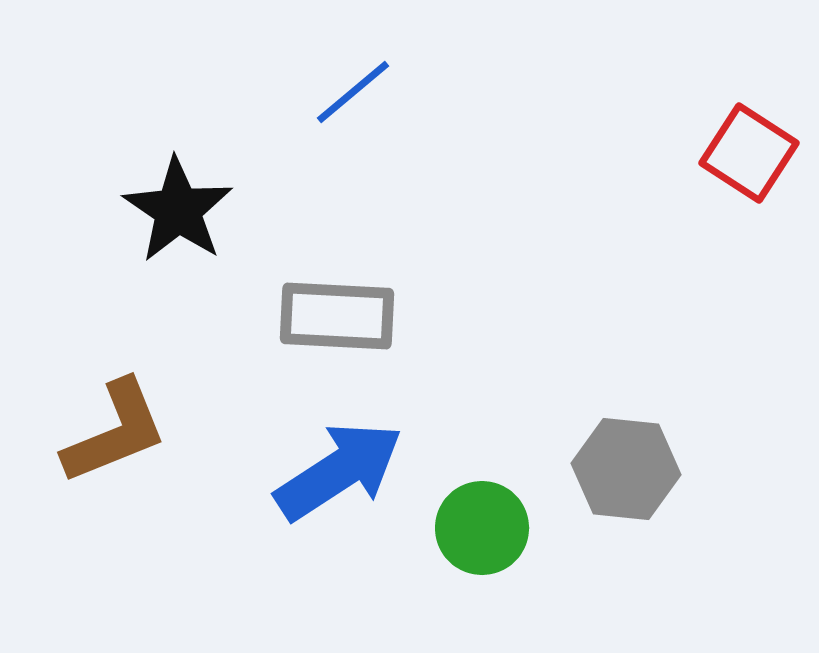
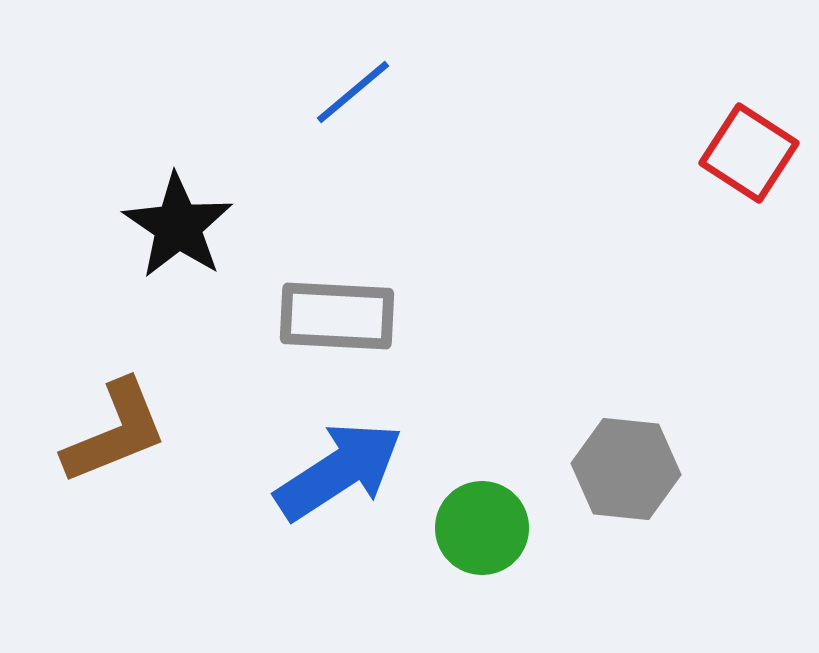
black star: moved 16 px down
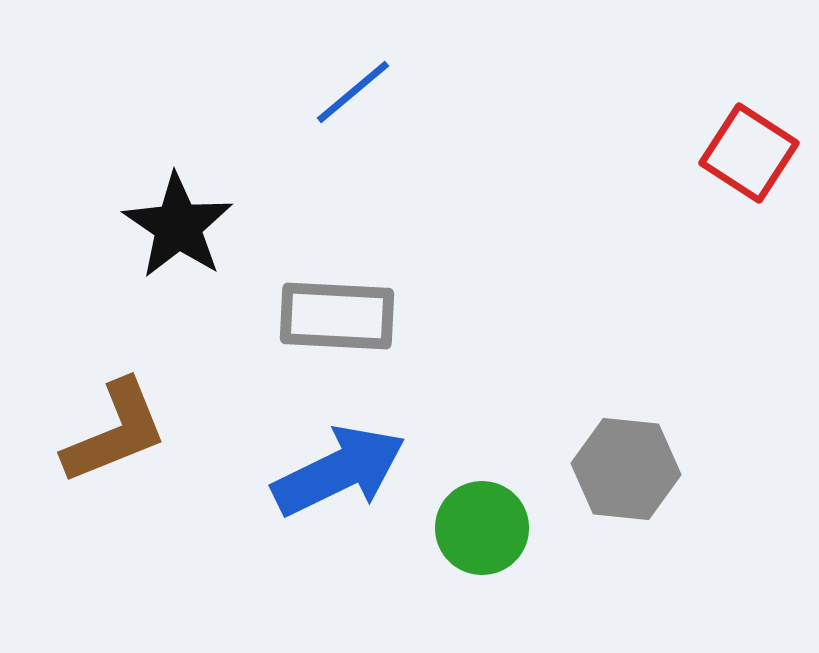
blue arrow: rotated 7 degrees clockwise
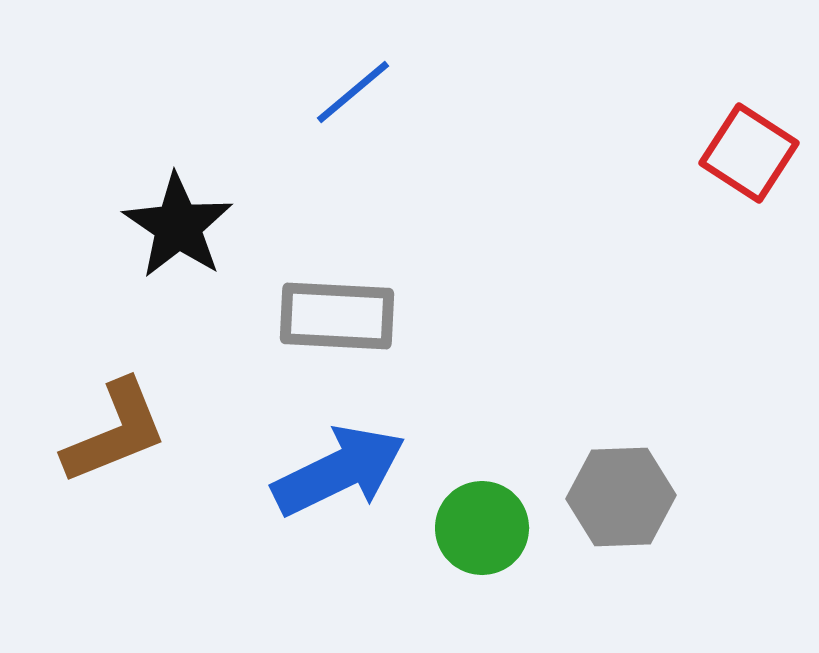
gray hexagon: moved 5 px left, 28 px down; rotated 8 degrees counterclockwise
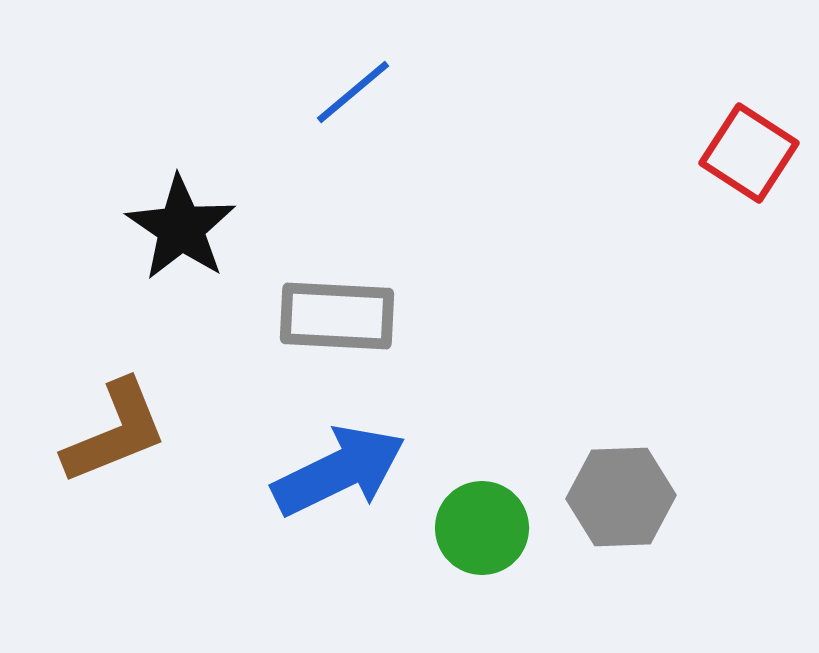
black star: moved 3 px right, 2 px down
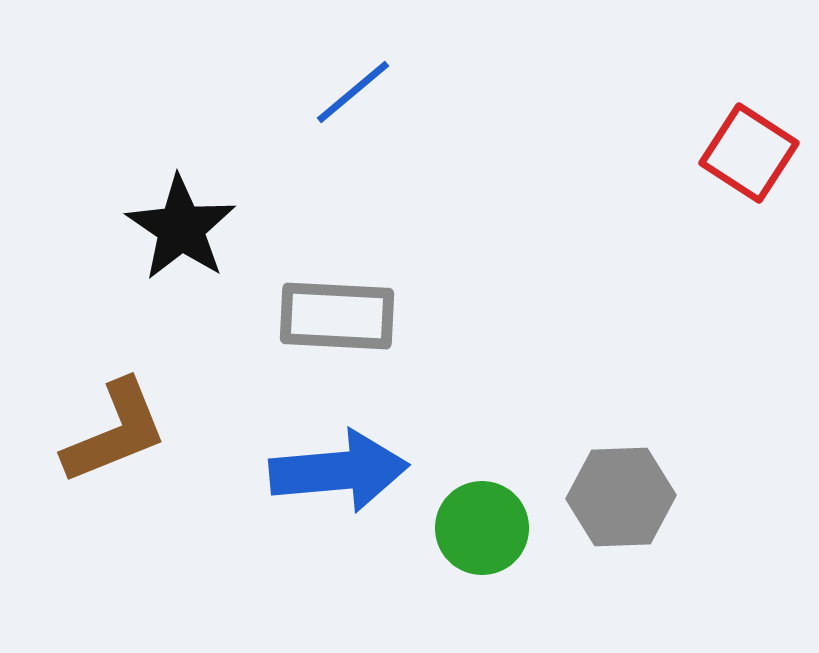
blue arrow: rotated 21 degrees clockwise
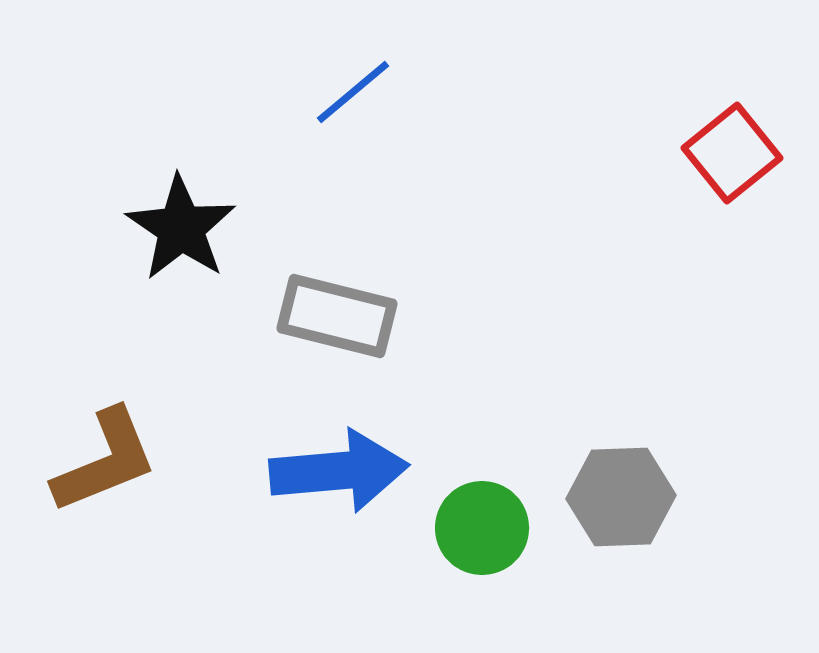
red square: moved 17 px left; rotated 18 degrees clockwise
gray rectangle: rotated 11 degrees clockwise
brown L-shape: moved 10 px left, 29 px down
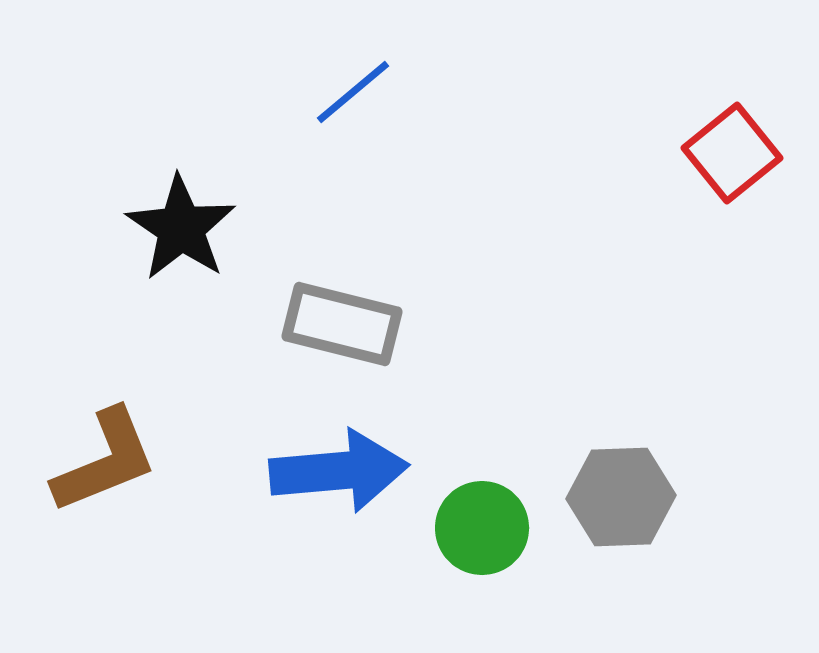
gray rectangle: moved 5 px right, 8 px down
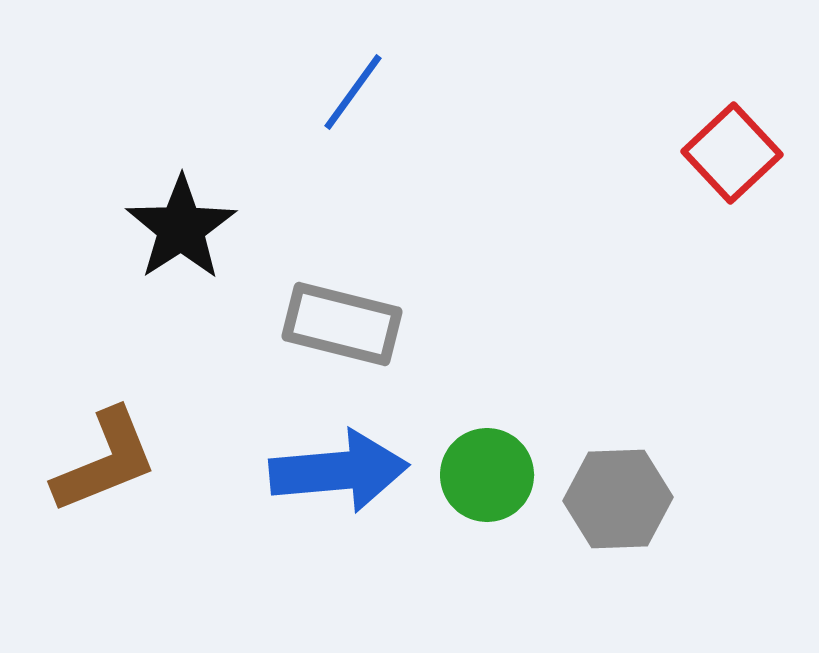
blue line: rotated 14 degrees counterclockwise
red square: rotated 4 degrees counterclockwise
black star: rotated 5 degrees clockwise
gray hexagon: moved 3 px left, 2 px down
green circle: moved 5 px right, 53 px up
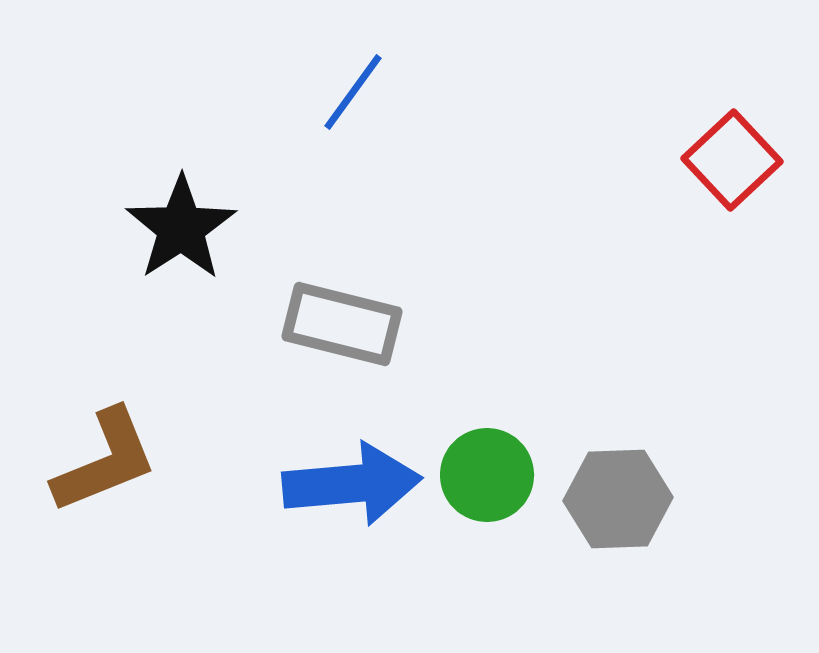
red square: moved 7 px down
blue arrow: moved 13 px right, 13 px down
